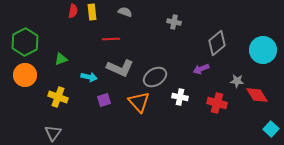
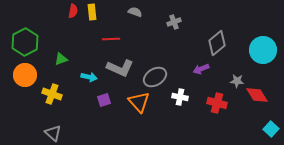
gray semicircle: moved 10 px right
gray cross: rotated 32 degrees counterclockwise
yellow cross: moved 6 px left, 3 px up
gray triangle: rotated 24 degrees counterclockwise
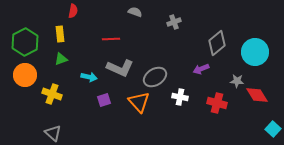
yellow rectangle: moved 32 px left, 22 px down
cyan circle: moved 8 px left, 2 px down
cyan square: moved 2 px right
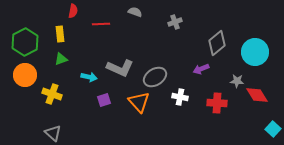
gray cross: moved 1 px right
red line: moved 10 px left, 15 px up
red cross: rotated 12 degrees counterclockwise
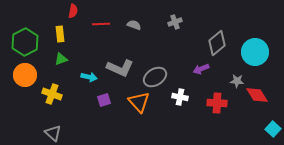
gray semicircle: moved 1 px left, 13 px down
